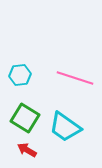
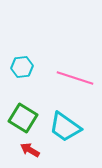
cyan hexagon: moved 2 px right, 8 px up
green square: moved 2 px left
red arrow: moved 3 px right
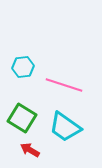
cyan hexagon: moved 1 px right
pink line: moved 11 px left, 7 px down
green square: moved 1 px left
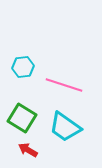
red arrow: moved 2 px left
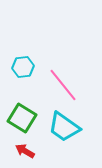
pink line: moved 1 px left; rotated 33 degrees clockwise
cyan trapezoid: moved 1 px left
red arrow: moved 3 px left, 1 px down
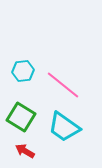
cyan hexagon: moved 4 px down
pink line: rotated 12 degrees counterclockwise
green square: moved 1 px left, 1 px up
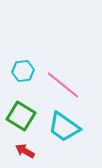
green square: moved 1 px up
